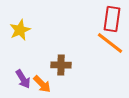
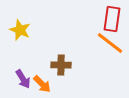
yellow star: rotated 25 degrees counterclockwise
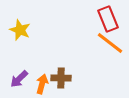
red rectangle: moved 4 px left; rotated 30 degrees counterclockwise
brown cross: moved 13 px down
purple arrow: moved 4 px left; rotated 78 degrees clockwise
orange arrow: rotated 120 degrees counterclockwise
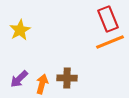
yellow star: rotated 20 degrees clockwise
orange line: moved 1 px up; rotated 60 degrees counterclockwise
brown cross: moved 6 px right
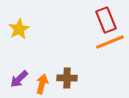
red rectangle: moved 2 px left, 1 px down
yellow star: moved 1 px left, 1 px up
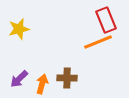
yellow star: rotated 15 degrees clockwise
orange line: moved 12 px left
